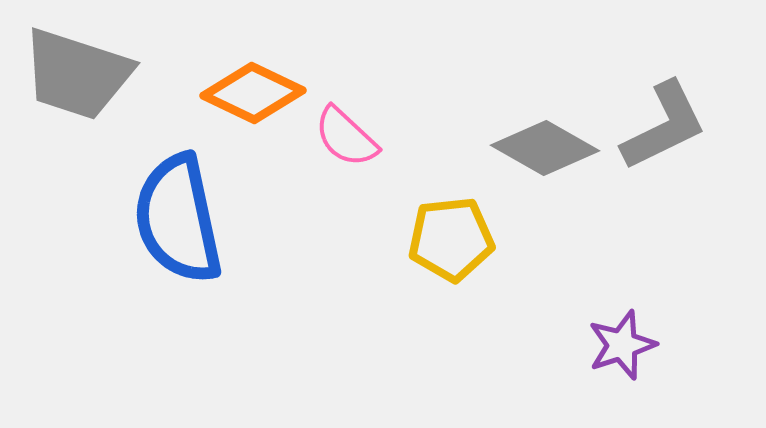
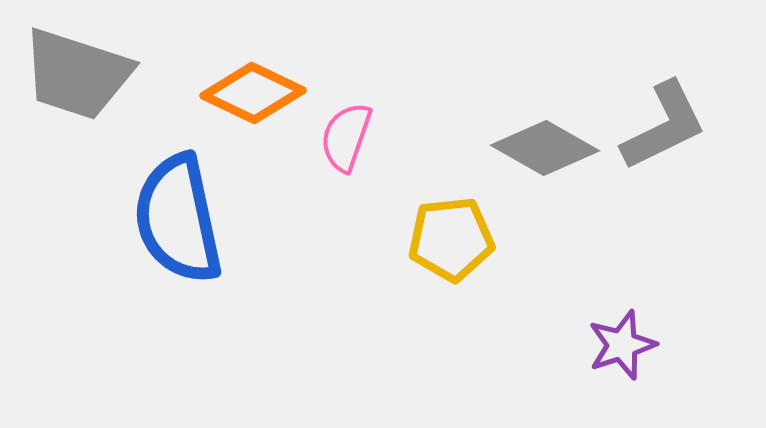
pink semicircle: rotated 66 degrees clockwise
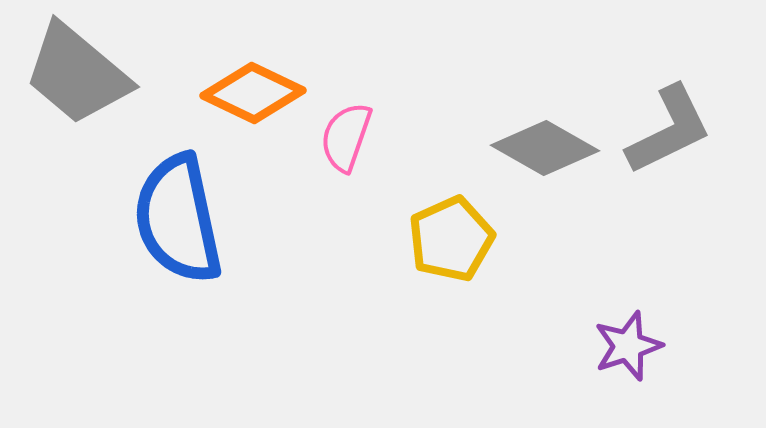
gray trapezoid: rotated 22 degrees clockwise
gray L-shape: moved 5 px right, 4 px down
yellow pentagon: rotated 18 degrees counterclockwise
purple star: moved 6 px right, 1 px down
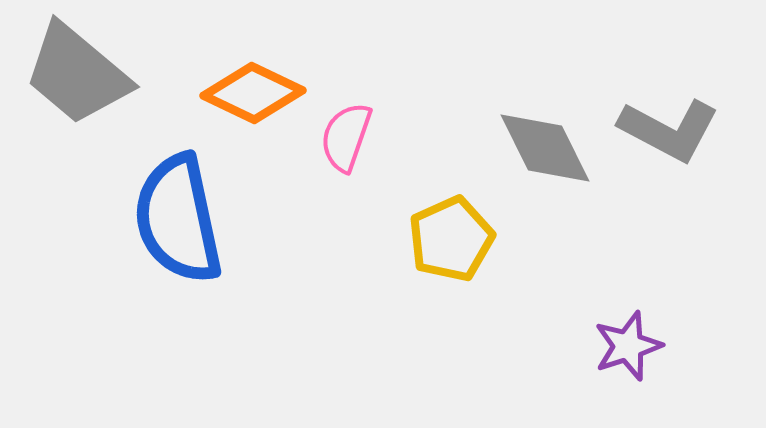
gray L-shape: rotated 54 degrees clockwise
gray diamond: rotated 34 degrees clockwise
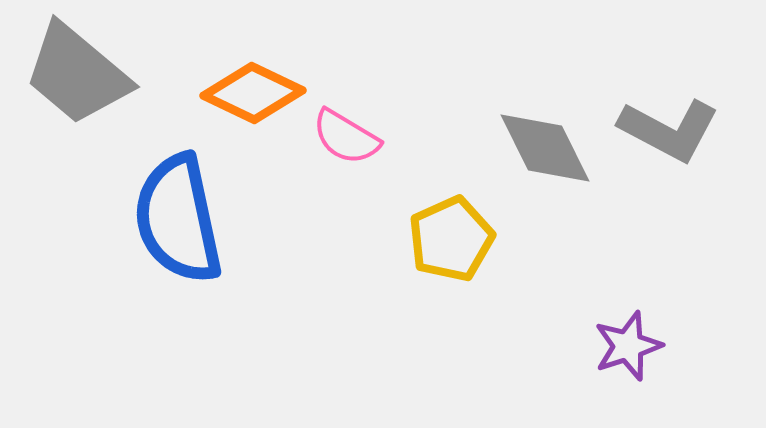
pink semicircle: rotated 78 degrees counterclockwise
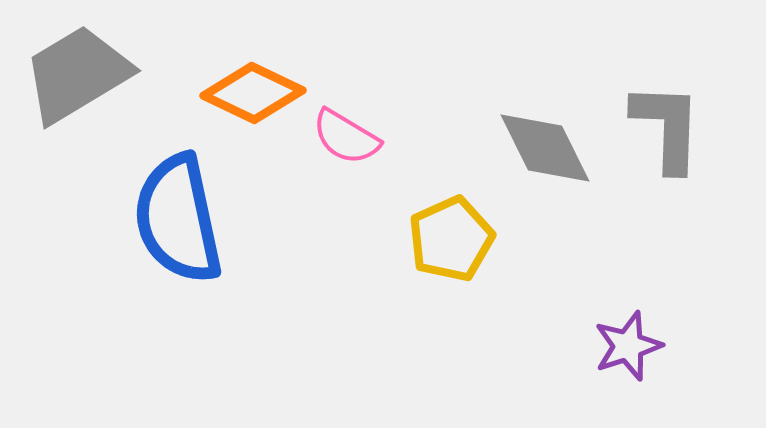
gray trapezoid: rotated 109 degrees clockwise
gray L-shape: moved 2 px left, 3 px up; rotated 116 degrees counterclockwise
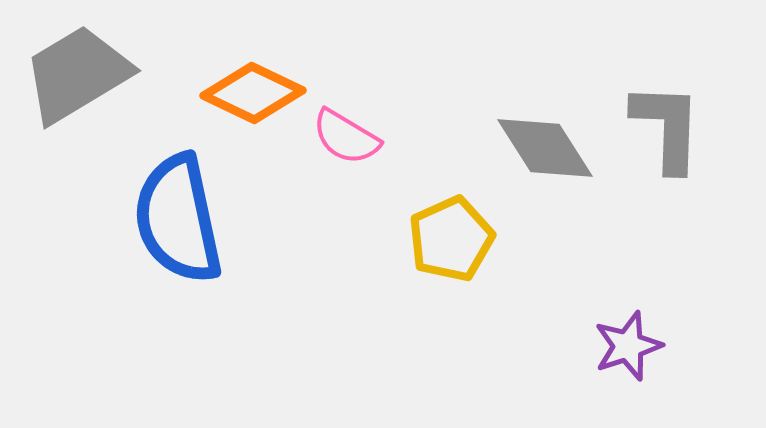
gray diamond: rotated 6 degrees counterclockwise
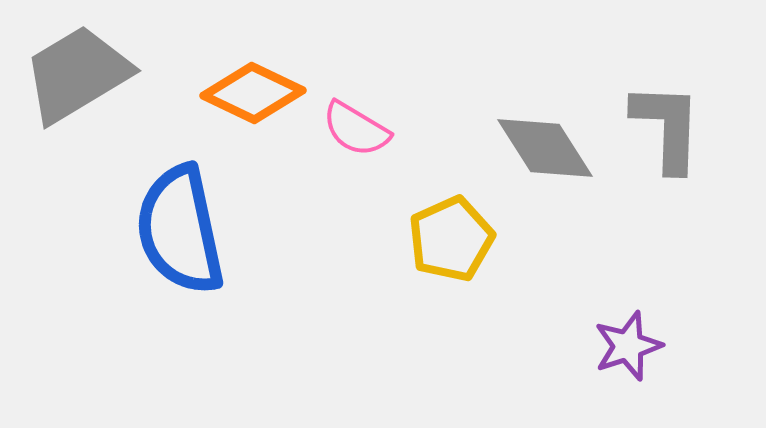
pink semicircle: moved 10 px right, 8 px up
blue semicircle: moved 2 px right, 11 px down
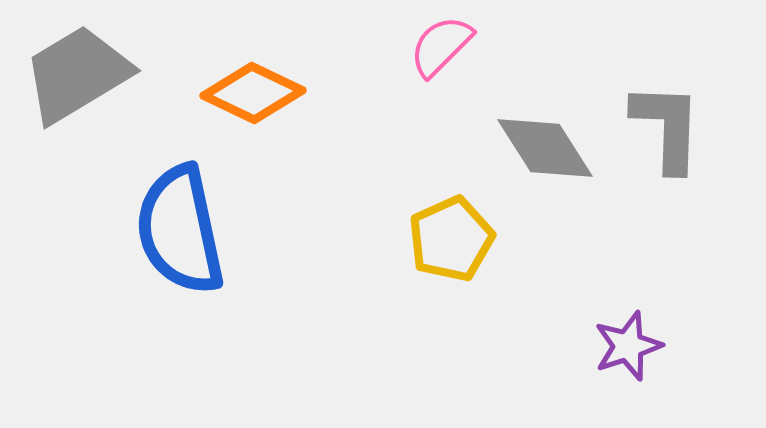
pink semicircle: moved 85 px right, 83 px up; rotated 104 degrees clockwise
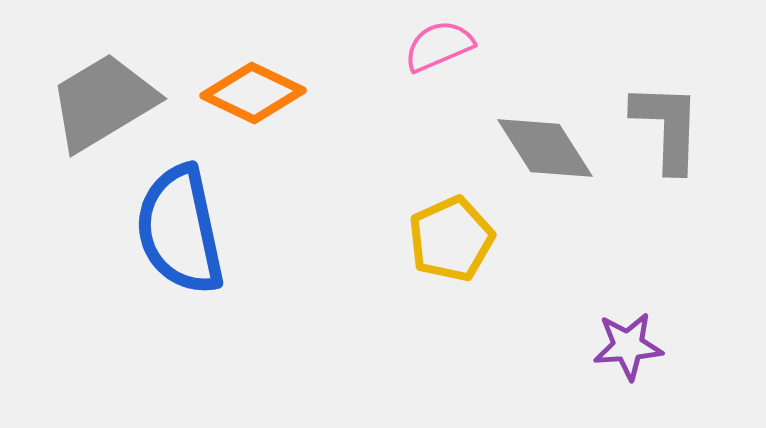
pink semicircle: moved 2 px left; rotated 22 degrees clockwise
gray trapezoid: moved 26 px right, 28 px down
purple star: rotated 14 degrees clockwise
